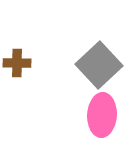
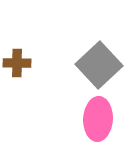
pink ellipse: moved 4 px left, 4 px down
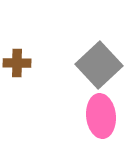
pink ellipse: moved 3 px right, 3 px up; rotated 9 degrees counterclockwise
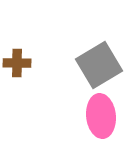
gray square: rotated 12 degrees clockwise
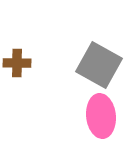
gray square: rotated 30 degrees counterclockwise
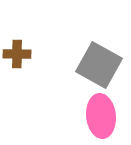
brown cross: moved 9 px up
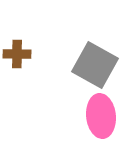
gray square: moved 4 px left
